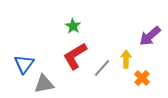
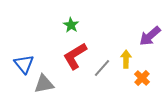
green star: moved 2 px left, 1 px up
blue triangle: rotated 15 degrees counterclockwise
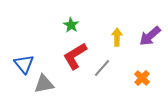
yellow arrow: moved 9 px left, 22 px up
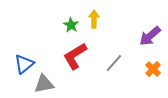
yellow arrow: moved 23 px left, 18 px up
blue triangle: rotated 30 degrees clockwise
gray line: moved 12 px right, 5 px up
orange cross: moved 11 px right, 9 px up
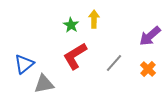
orange cross: moved 5 px left
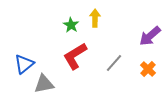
yellow arrow: moved 1 px right, 1 px up
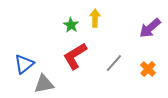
purple arrow: moved 8 px up
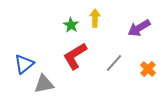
purple arrow: moved 11 px left; rotated 10 degrees clockwise
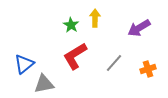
orange cross: rotated 28 degrees clockwise
